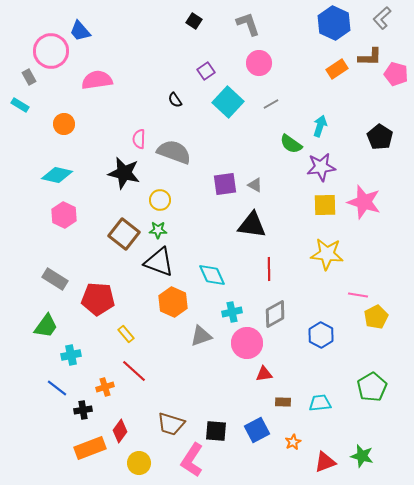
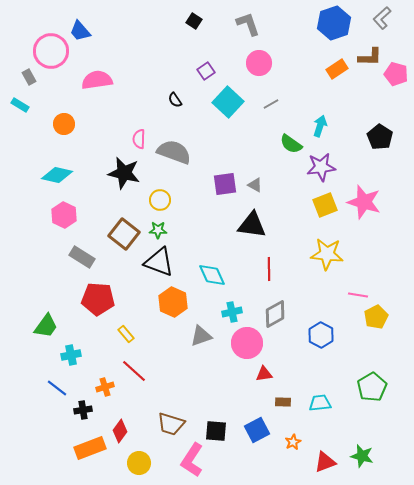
blue hexagon at (334, 23): rotated 16 degrees clockwise
yellow square at (325, 205): rotated 20 degrees counterclockwise
gray rectangle at (55, 279): moved 27 px right, 22 px up
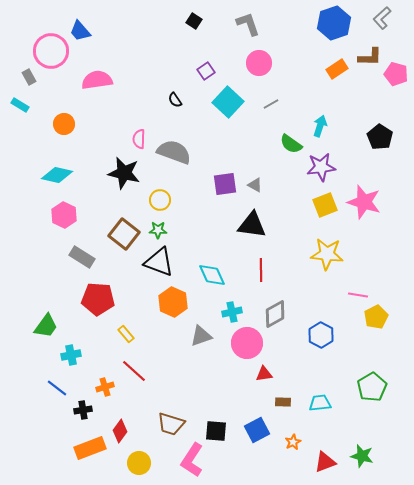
red line at (269, 269): moved 8 px left, 1 px down
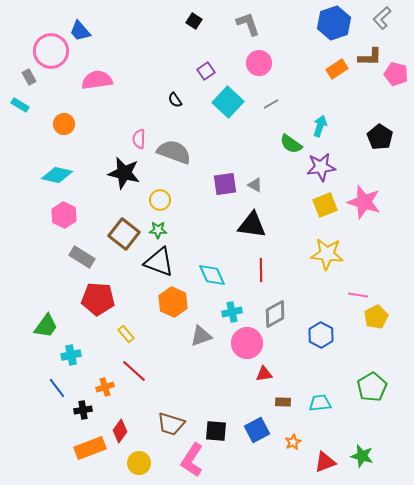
blue line at (57, 388): rotated 15 degrees clockwise
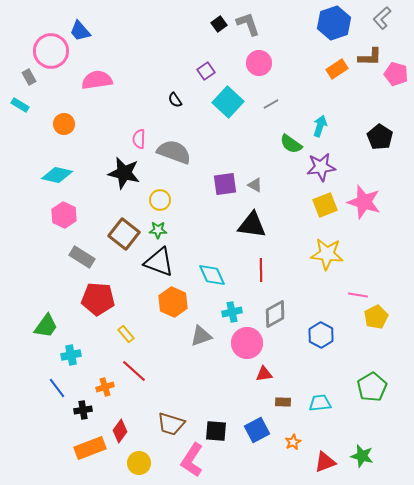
black square at (194, 21): moved 25 px right, 3 px down; rotated 21 degrees clockwise
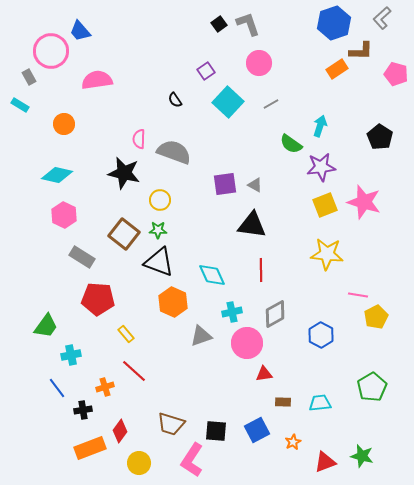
brown L-shape at (370, 57): moved 9 px left, 6 px up
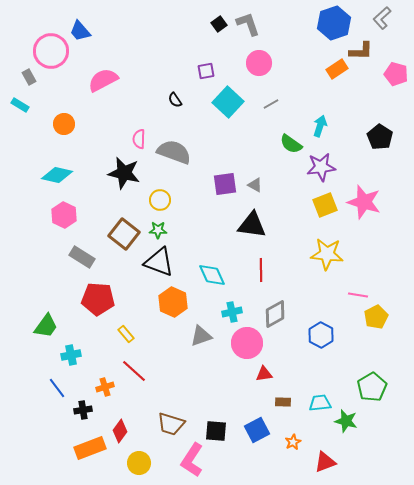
purple square at (206, 71): rotated 24 degrees clockwise
pink semicircle at (97, 80): moved 6 px right; rotated 20 degrees counterclockwise
green star at (362, 456): moved 16 px left, 35 px up
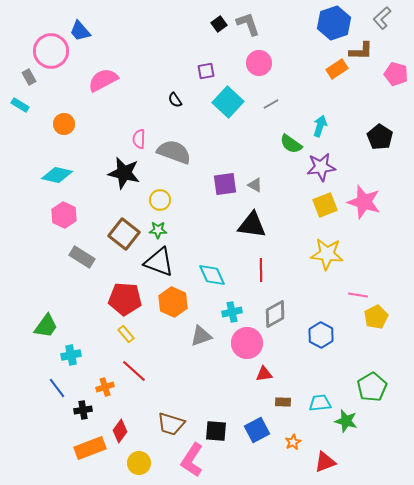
red pentagon at (98, 299): moved 27 px right
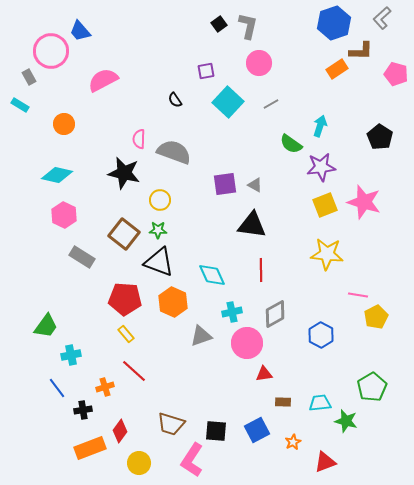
gray L-shape at (248, 24): moved 2 px down; rotated 32 degrees clockwise
